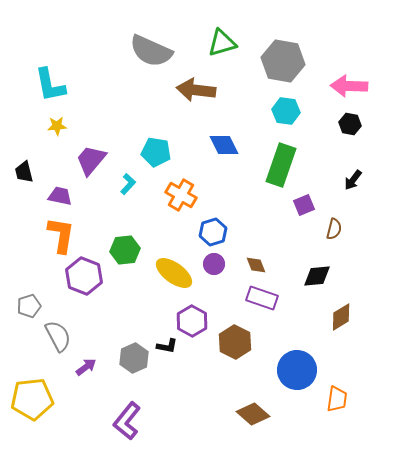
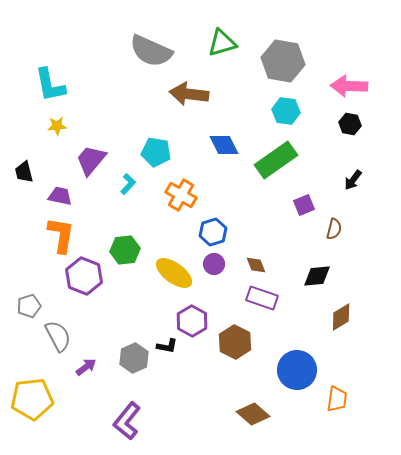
brown arrow at (196, 90): moved 7 px left, 4 px down
green rectangle at (281, 165): moved 5 px left, 5 px up; rotated 36 degrees clockwise
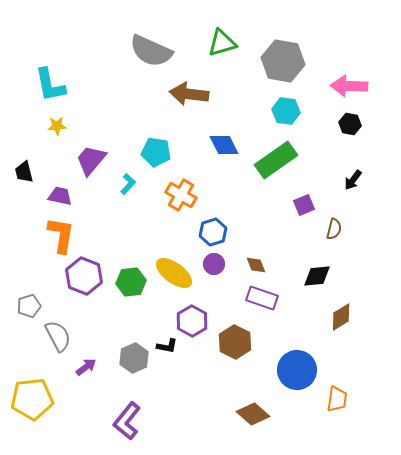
green hexagon at (125, 250): moved 6 px right, 32 px down
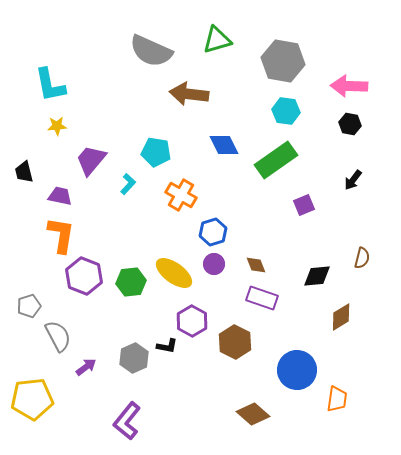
green triangle at (222, 43): moved 5 px left, 3 px up
brown semicircle at (334, 229): moved 28 px right, 29 px down
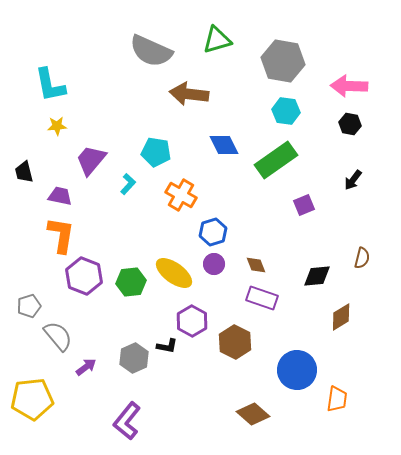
gray semicircle at (58, 336): rotated 12 degrees counterclockwise
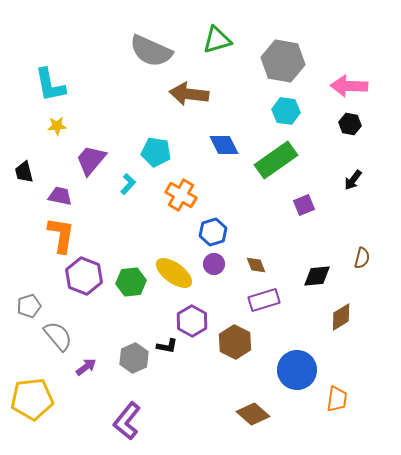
purple rectangle at (262, 298): moved 2 px right, 2 px down; rotated 36 degrees counterclockwise
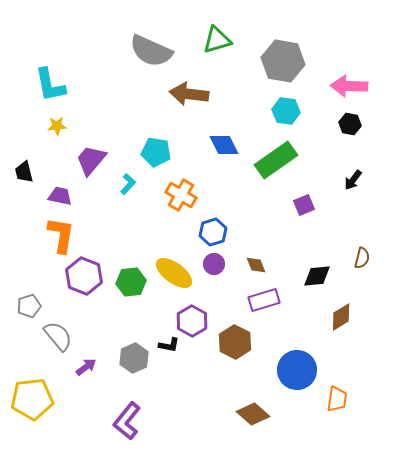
black L-shape at (167, 346): moved 2 px right, 1 px up
